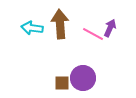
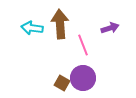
purple arrow: rotated 48 degrees clockwise
pink line: moved 10 px left, 11 px down; rotated 40 degrees clockwise
brown square: rotated 28 degrees clockwise
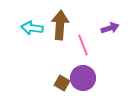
brown arrow: moved 1 px down; rotated 8 degrees clockwise
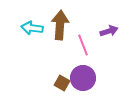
purple arrow: moved 1 px left, 3 px down
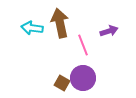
brown arrow: moved 2 px up; rotated 16 degrees counterclockwise
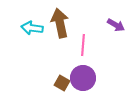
purple arrow: moved 7 px right, 6 px up; rotated 48 degrees clockwise
pink line: rotated 25 degrees clockwise
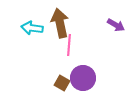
pink line: moved 14 px left
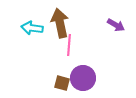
brown square: rotated 14 degrees counterclockwise
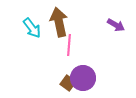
brown arrow: moved 1 px left, 1 px up
cyan arrow: rotated 135 degrees counterclockwise
brown square: moved 6 px right; rotated 21 degrees clockwise
